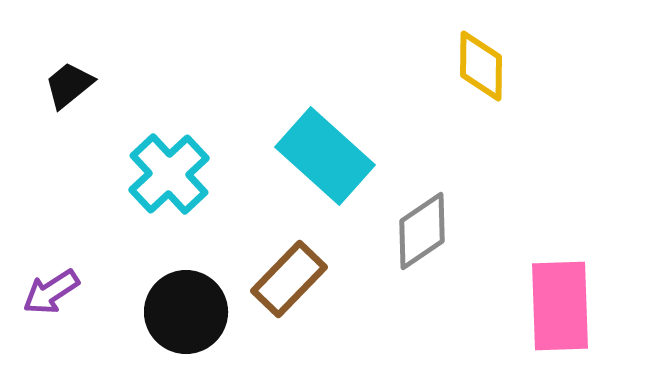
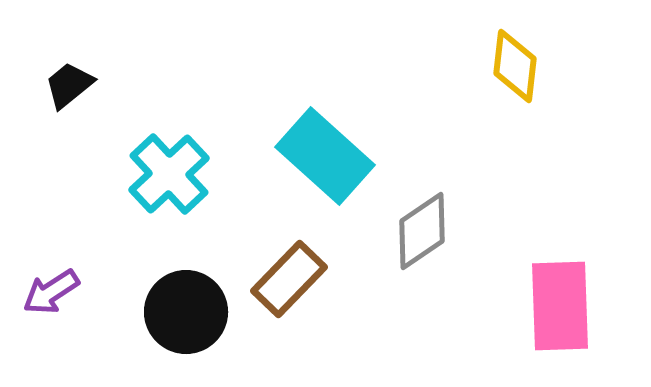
yellow diamond: moved 34 px right; rotated 6 degrees clockwise
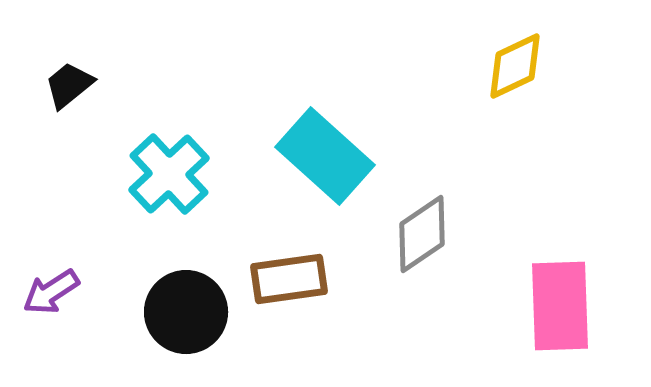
yellow diamond: rotated 58 degrees clockwise
gray diamond: moved 3 px down
brown rectangle: rotated 38 degrees clockwise
